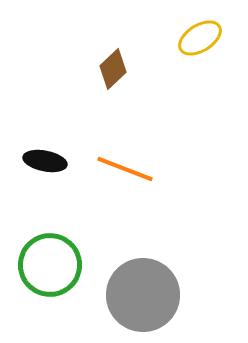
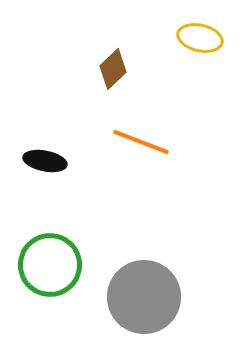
yellow ellipse: rotated 45 degrees clockwise
orange line: moved 16 px right, 27 px up
gray circle: moved 1 px right, 2 px down
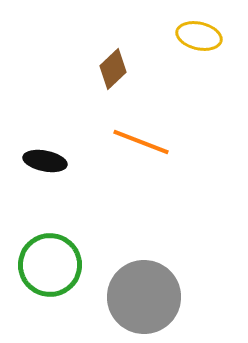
yellow ellipse: moved 1 px left, 2 px up
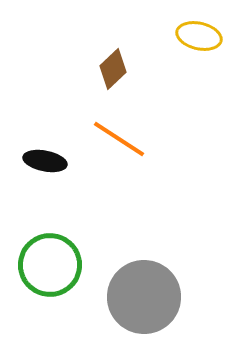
orange line: moved 22 px left, 3 px up; rotated 12 degrees clockwise
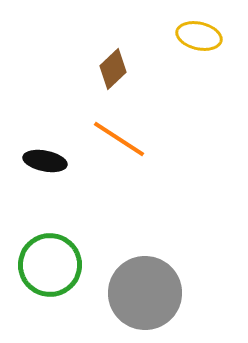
gray circle: moved 1 px right, 4 px up
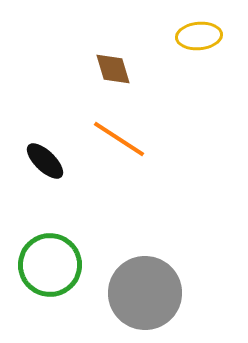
yellow ellipse: rotated 18 degrees counterclockwise
brown diamond: rotated 63 degrees counterclockwise
black ellipse: rotated 33 degrees clockwise
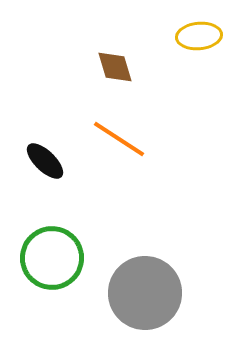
brown diamond: moved 2 px right, 2 px up
green circle: moved 2 px right, 7 px up
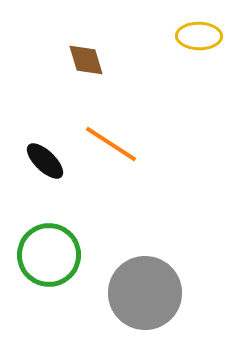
yellow ellipse: rotated 6 degrees clockwise
brown diamond: moved 29 px left, 7 px up
orange line: moved 8 px left, 5 px down
green circle: moved 3 px left, 3 px up
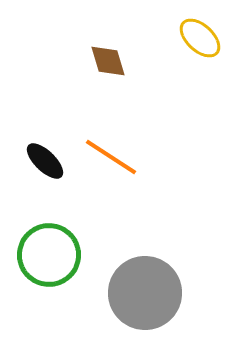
yellow ellipse: moved 1 px right, 2 px down; rotated 42 degrees clockwise
brown diamond: moved 22 px right, 1 px down
orange line: moved 13 px down
